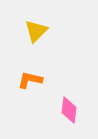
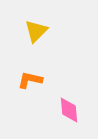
pink diamond: rotated 12 degrees counterclockwise
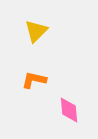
orange L-shape: moved 4 px right
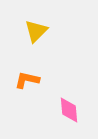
orange L-shape: moved 7 px left
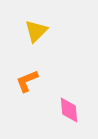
orange L-shape: moved 1 px down; rotated 35 degrees counterclockwise
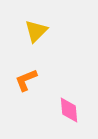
orange L-shape: moved 1 px left, 1 px up
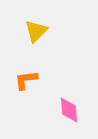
orange L-shape: rotated 15 degrees clockwise
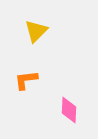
pink diamond: rotated 8 degrees clockwise
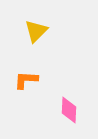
orange L-shape: rotated 10 degrees clockwise
